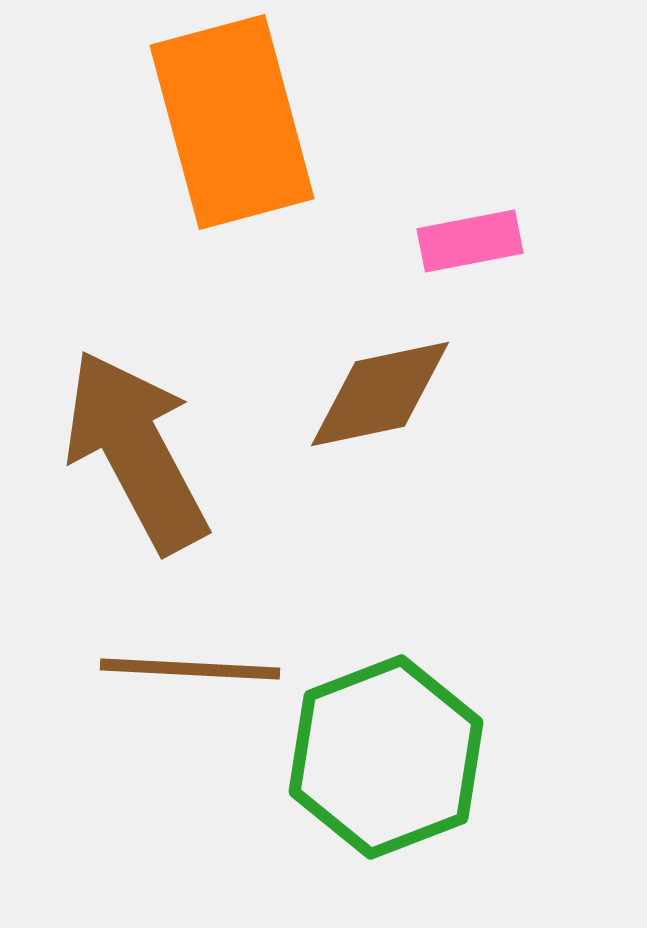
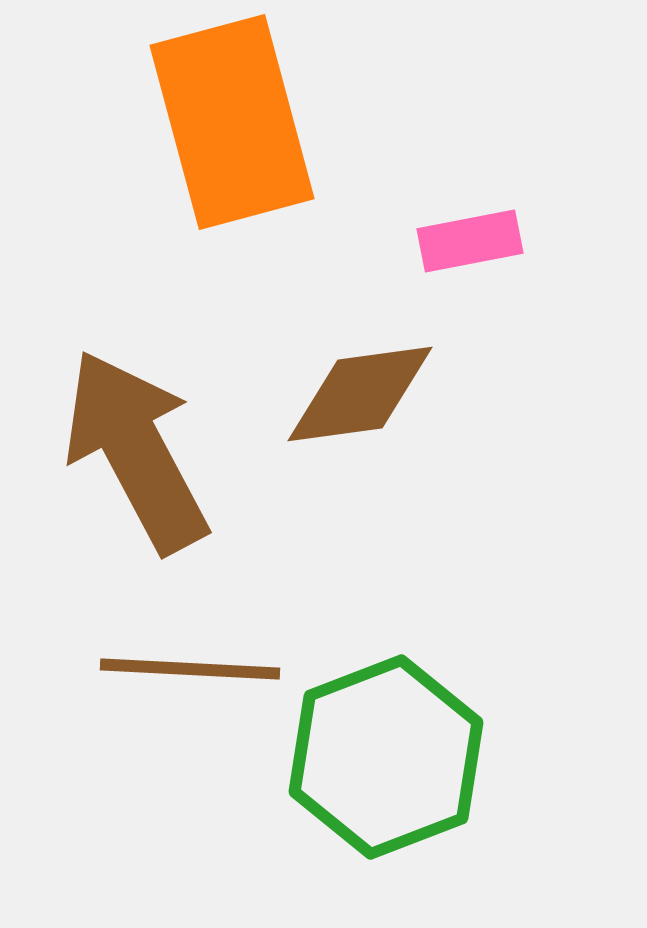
brown diamond: moved 20 px left; rotated 4 degrees clockwise
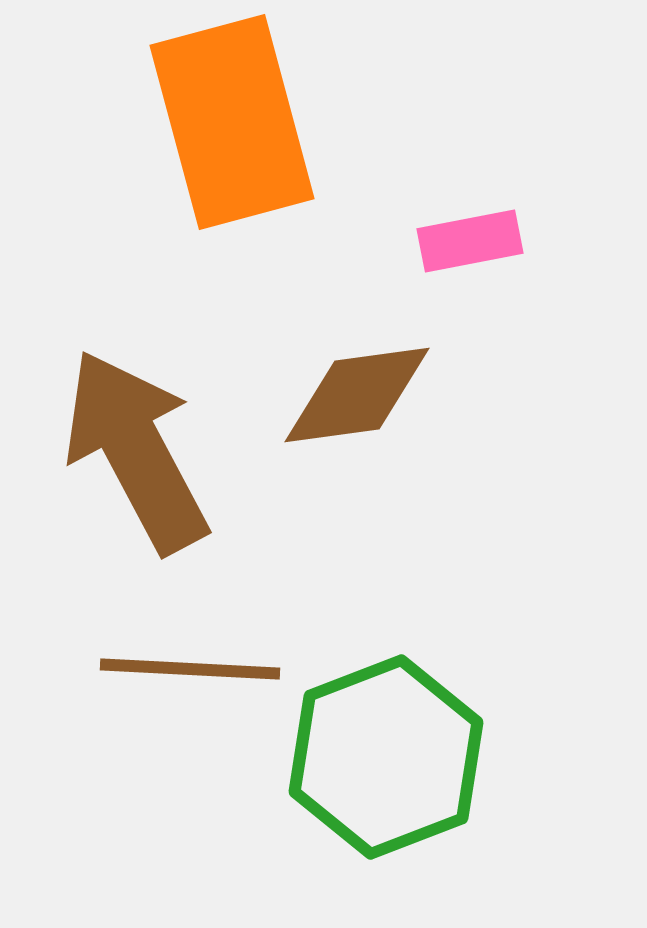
brown diamond: moved 3 px left, 1 px down
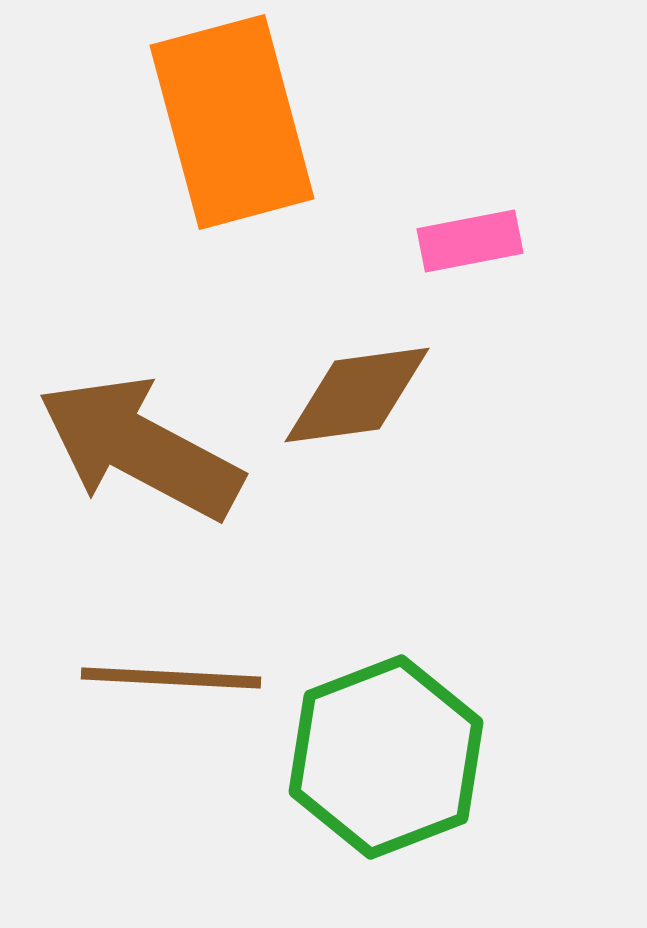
brown arrow: moved 4 px right, 3 px up; rotated 34 degrees counterclockwise
brown line: moved 19 px left, 9 px down
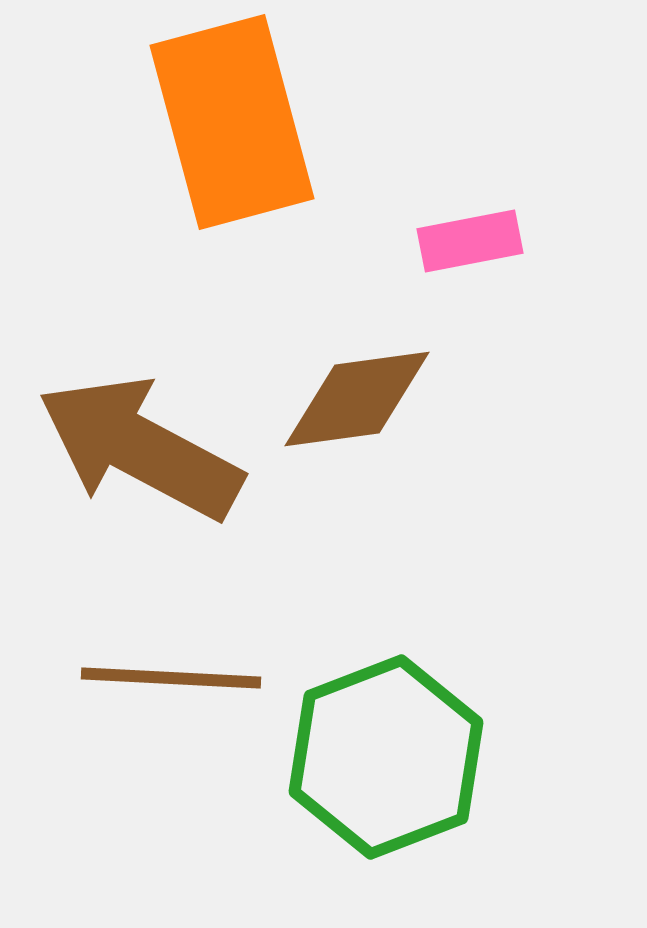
brown diamond: moved 4 px down
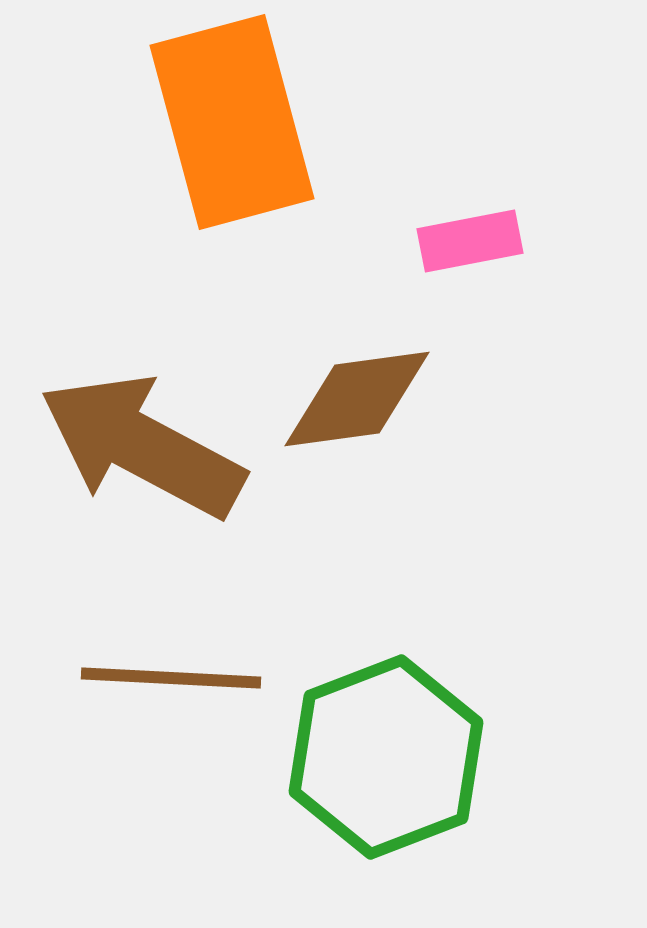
brown arrow: moved 2 px right, 2 px up
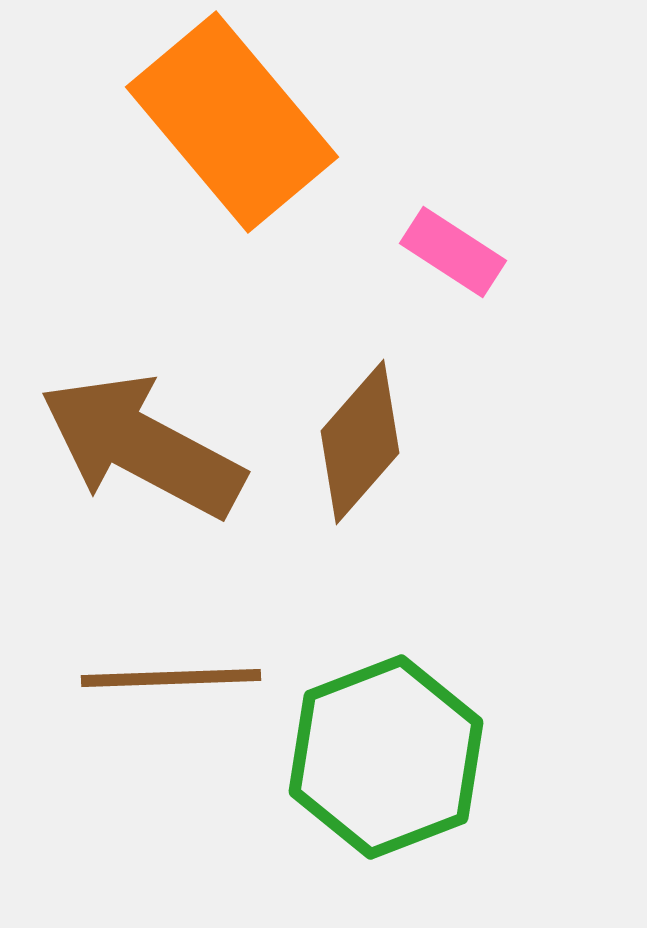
orange rectangle: rotated 25 degrees counterclockwise
pink rectangle: moved 17 px left, 11 px down; rotated 44 degrees clockwise
brown diamond: moved 3 px right, 43 px down; rotated 41 degrees counterclockwise
brown line: rotated 5 degrees counterclockwise
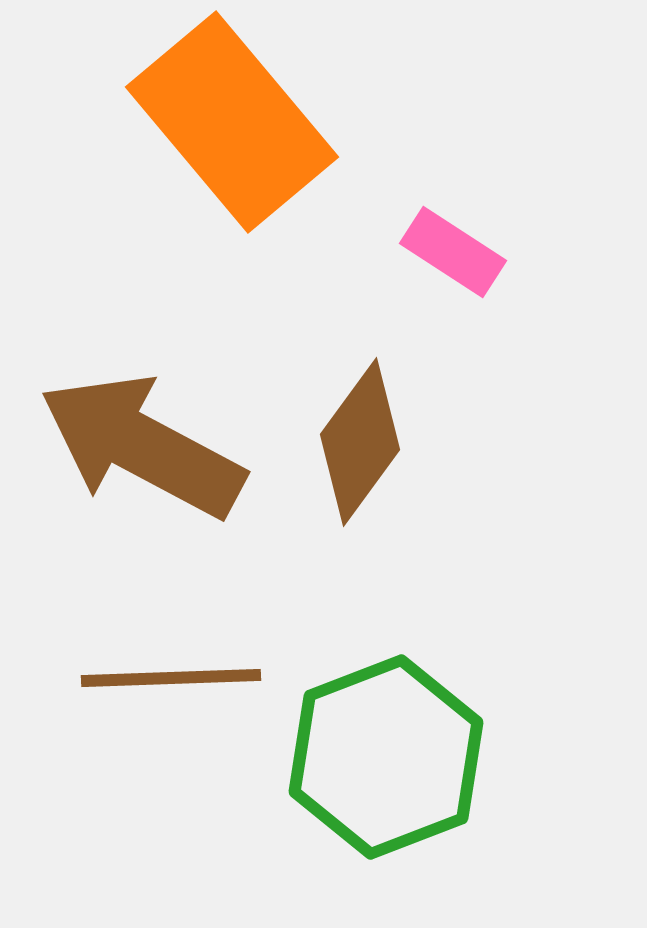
brown diamond: rotated 5 degrees counterclockwise
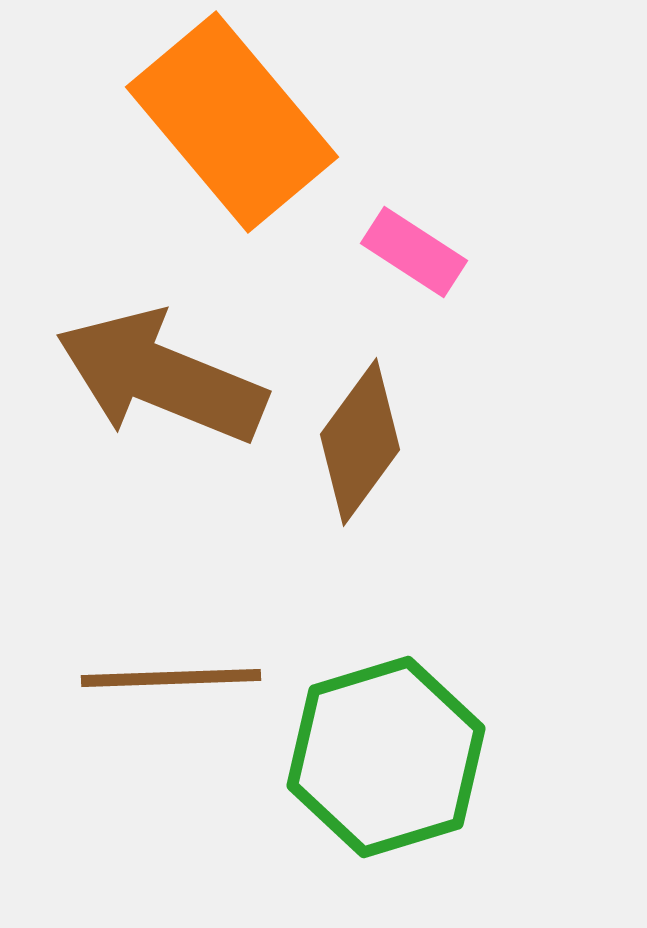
pink rectangle: moved 39 px left
brown arrow: moved 19 px right, 69 px up; rotated 6 degrees counterclockwise
green hexagon: rotated 4 degrees clockwise
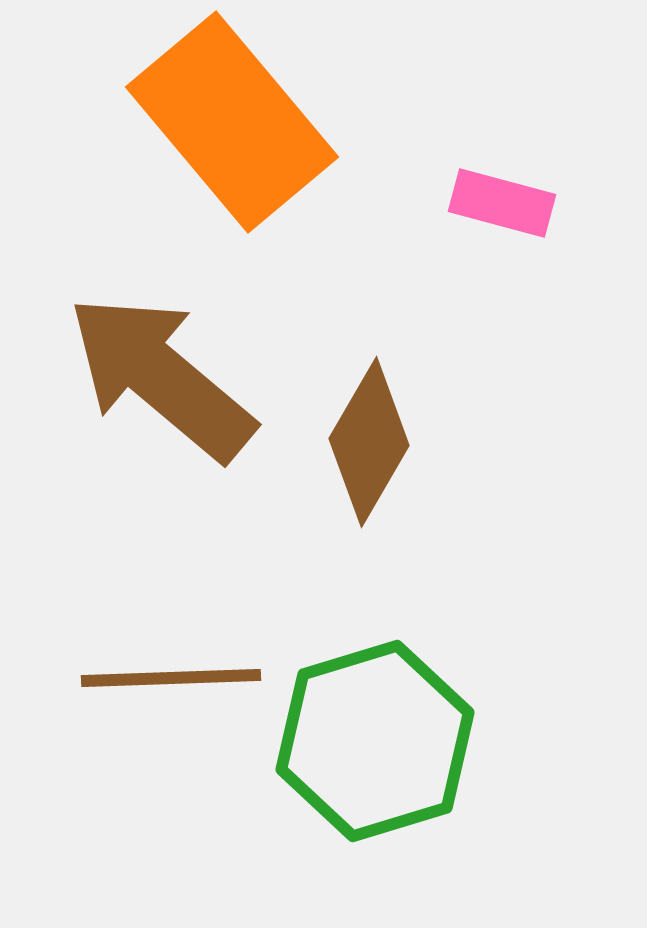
pink rectangle: moved 88 px right, 49 px up; rotated 18 degrees counterclockwise
brown arrow: rotated 18 degrees clockwise
brown diamond: moved 9 px right; rotated 6 degrees counterclockwise
green hexagon: moved 11 px left, 16 px up
